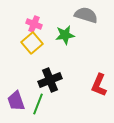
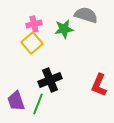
pink cross: rotated 35 degrees counterclockwise
green star: moved 1 px left, 6 px up
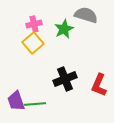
green star: rotated 18 degrees counterclockwise
yellow square: moved 1 px right
black cross: moved 15 px right, 1 px up
green line: moved 3 px left; rotated 65 degrees clockwise
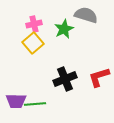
red L-shape: moved 8 px up; rotated 50 degrees clockwise
purple trapezoid: rotated 70 degrees counterclockwise
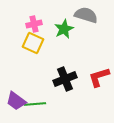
yellow square: rotated 25 degrees counterclockwise
purple trapezoid: rotated 35 degrees clockwise
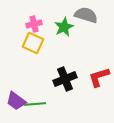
green star: moved 2 px up
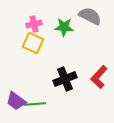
gray semicircle: moved 4 px right, 1 px down; rotated 10 degrees clockwise
green star: rotated 30 degrees clockwise
red L-shape: rotated 30 degrees counterclockwise
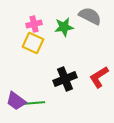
green star: rotated 12 degrees counterclockwise
red L-shape: rotated 15 degrees clockwise
green line: moved 1 px left, 1 px up
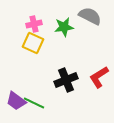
black cross: moved 1 px right, 1 px down
green line: rotated 30 degrees clockwise
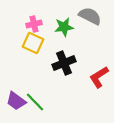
black cross: moved 2 px left, 17 px up
green line: moved 1 px right, 1 px up; rotated 20 degrees clockwise
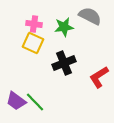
pink cross: rotated 21 degrees clockwise
